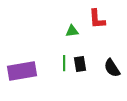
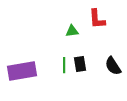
green line: moved 2 px down
black semicircle: moved 1 px right, 2 px up
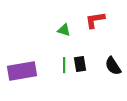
red L-shape: moved 2 px left, 1 px down; rotated 85 degrees clockwise
green triangle: moved 8 px left, 1 px up; rotated 24 degrees clockwise
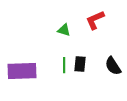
red L-shape: rotated 15 degrees counterclockwise
black rectangle: rotated 14 degrees clockwise
purple rectangle: rotated 8 degrees clockwise
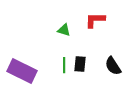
red L-shape: rotated 25 degrees clockwise
purple rectangle: rotated 28 degrees clockwise
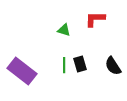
red L-shape: moved 1 px up
black rectangle: rotated 21 degrees counterclockwise
purple rectangle: rotated 12 degrees clockwise
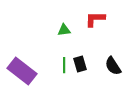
green triangle: rotated 24 degrees counterclockwise
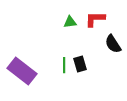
green triangle: moved 6 px right, 8 px up
black semicircle: moved 22 px up
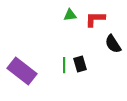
green triangle: moved 7 px up
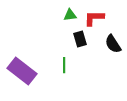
red L-shape: moved 1 px left, 1 px up
black rectangle: moved 25 px up
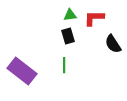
black rectangle: moved 12 px left, 3 px up
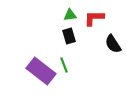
black rectangle: moved 1 px right
green line: rotated 21 degrees counterclockwise
purple rectangle: moved 19 px right
